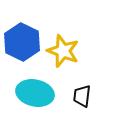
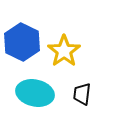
yellow star: moved 1 px right; rotated 16 degrees clockwise
black trapezoid: moved 2 px up
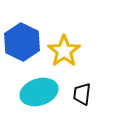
cyan ellipse: moved 4 px right, 1 px up; rotated 30 degrees counterclockwise
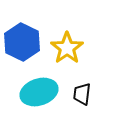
yellow star: moved 3 px right, 3 px up
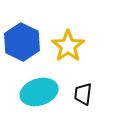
yellow star: moved 1 px right, 2 px up
black trapezoid: moved 1 px right
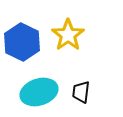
yellow star: moved 11 px up
black trapezoid: moved 2 px left, 2 px up
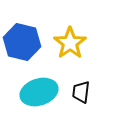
yellow star: moved 2 px right, 8 px down
blue hexagon: rotated 12 degrees counterclockwise
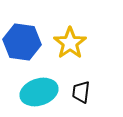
blue hexagon: rotated 6 degrees counterclockwise
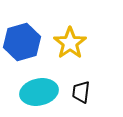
blue hexagon: rotated 24 degrees counterclockwise
cyan ellipse: rotated 6 degrees clockwise
